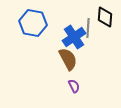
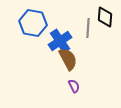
blue cross: moved 14 px left, 4 px down
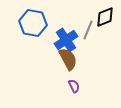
black diamond: rotated 65 degrees clockwise
gray line: moved 2 px down; rotated 18 degrees clockwise
blue cross: moved 6 px right, 1 px up
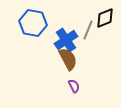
black diamond: moved 1 px down
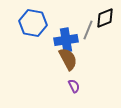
blue cross: rotated 25 degrees clockwise
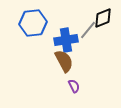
black diamond: moved 2 px left
blue hexagon: rotated 16 degrees counterclockwise
gray line: rotated 18 degrees clockwise
brown semicircle: moved 4 px left, 2 px down
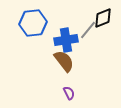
brown semicircle: rotated 10 degrees counterclockwise
purple semicircle: moved 5 px left, 7 px down
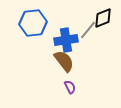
purple semicircle: moved 1 px right, 6 px up
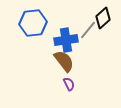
black diamond: rotated 20 degrees counterclockwise
purple semicircle: moved 1 px left, 3 px up
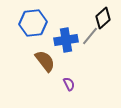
gray line: moved 2 px right, 6 px down
brown semicircle: moved 19 px left
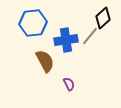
brown semicircle: rotated 10 degrees clockwise
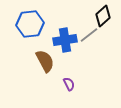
black diamond: moved 2 px up
blue hexagon: moved 3 px left, 1 px down
gray line: moved 1 px left, 1 px up; rotated 12 degrees clockwise
blue cross: moved 1 px left
